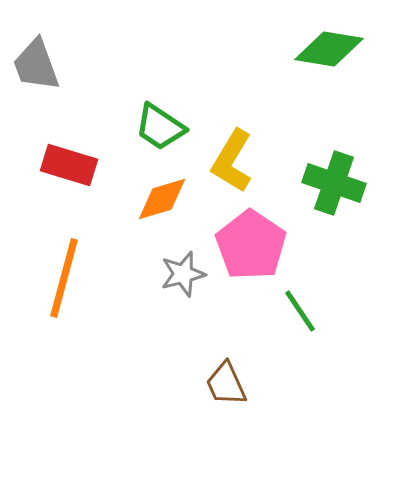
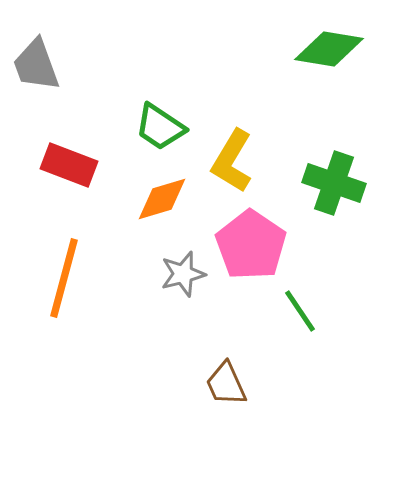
red rectangle: rotated 4 degrees clockwise
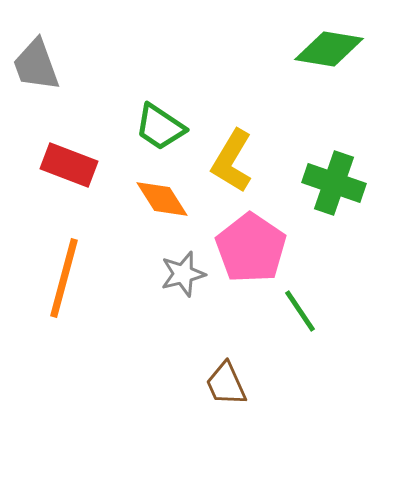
orange diamond: rotated 74 degrees clockwise
pink pentagon: moved 3 px down
